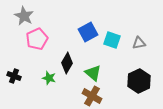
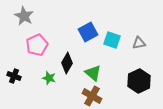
pink pentagon: moved 6 px down
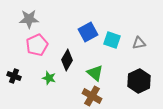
gray star: moved 5 px right, 3 px down; rotated 30 degrees counterclockwise
black diamond: moved 3 px up
green triangle: moved 2 px right
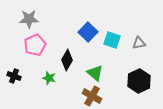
blue square: rotated 18 degrees counterclockwise
pink pentagon: moved 2 px left
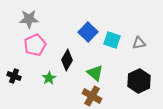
green star: rotated 24 degrees clockwise
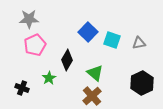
black cross: moved 8 px right, 12 px down
black hexagon: moved 3 px right, 2 px down
brown cross: rotated 18 degrees clockwise
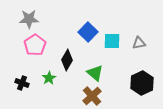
cyan square: moved 1 px down; rotated 18 degrees counterclockwise
pink pentagon: rotated 10 degrees counterclockwise
black cross: moved 5 px up
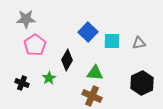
gray star: moved 3 px left
green triangle: rotated 36 degrees counterclockwise
brown cross: rotated 24 degrees counterclockwise
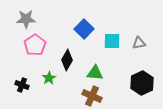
blue square: moved 4 px left, 3 px up
black cross: moved 2 px down
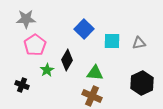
green star: moved 2 px left, 8 px up
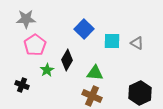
gray triangle: moved 2 px left; rotated 40 degrees clockwise
black hexagon: moved 2 px left, 10 px down
